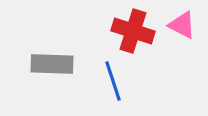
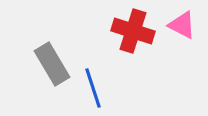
gray rectangle: rotated 57 degrees clockwise
blue line: moved 20 px left, 7 px down
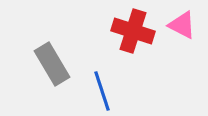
blue line: moved 9 px right, 3 px down
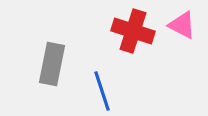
gray rectangle: rotated 42 degrees clockwise
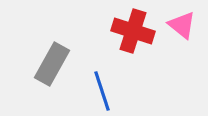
pink triangle: rotated 12 degrees clockwise
gray rectangle: rotated 18 degrees clockwise
